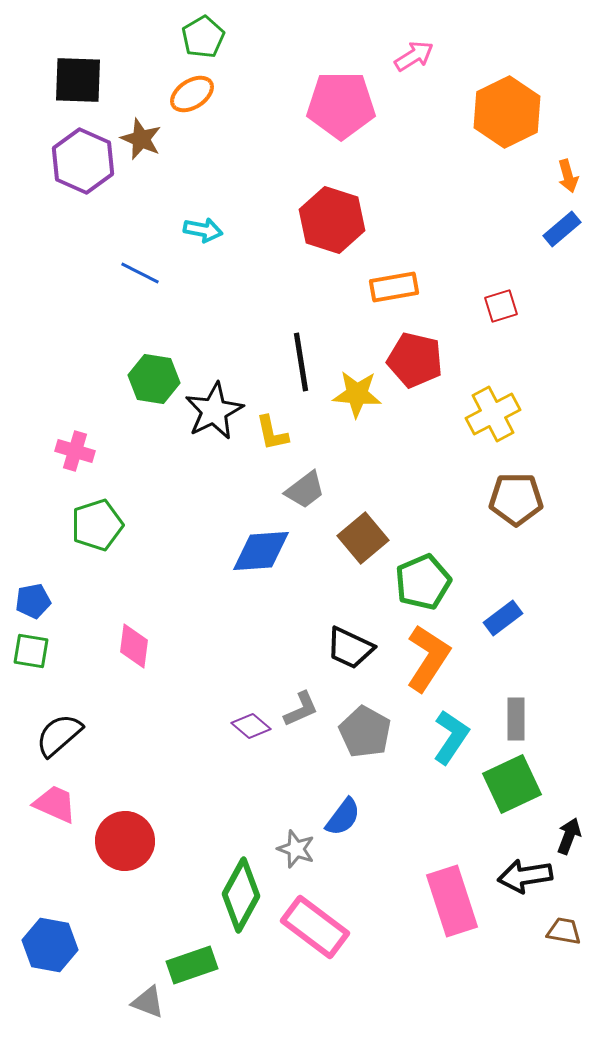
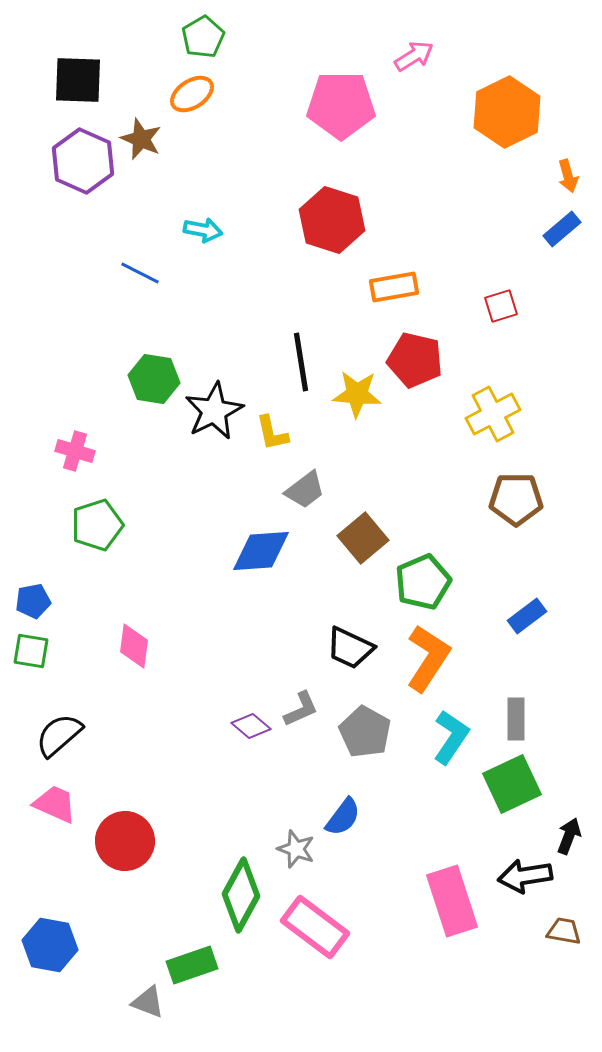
blue rectangle at (503, 618): moved 24 px right, 2 px up
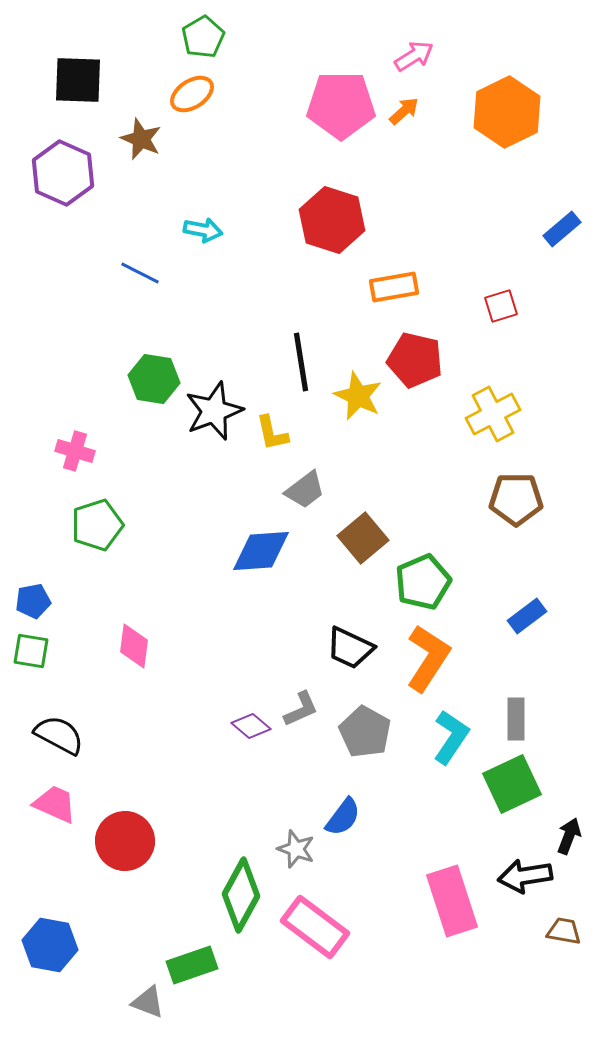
purple hexagon at (83, 161): moved 20 px left, 12 px down
orange arrow at (568, 176): moved 164 px left, 65 px up; rotated 116 degrees counterclockwise
yellow star at (357, 394): moved 1 px right, 2 px down; rotated 21 degrees clockwise
black star at (214, 411): rotated 6 degrees clockwise
black semicircle at (59, 735): rotated 69 degrees clockwise
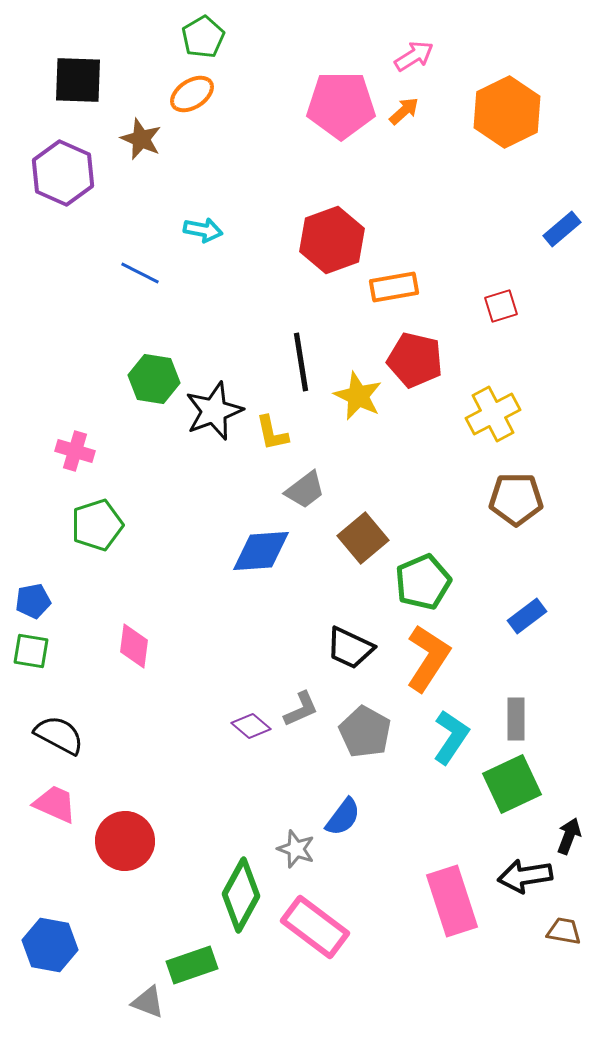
red hexagon at (332, 220): moved 20 px down; rotated 22 degrees clockwise
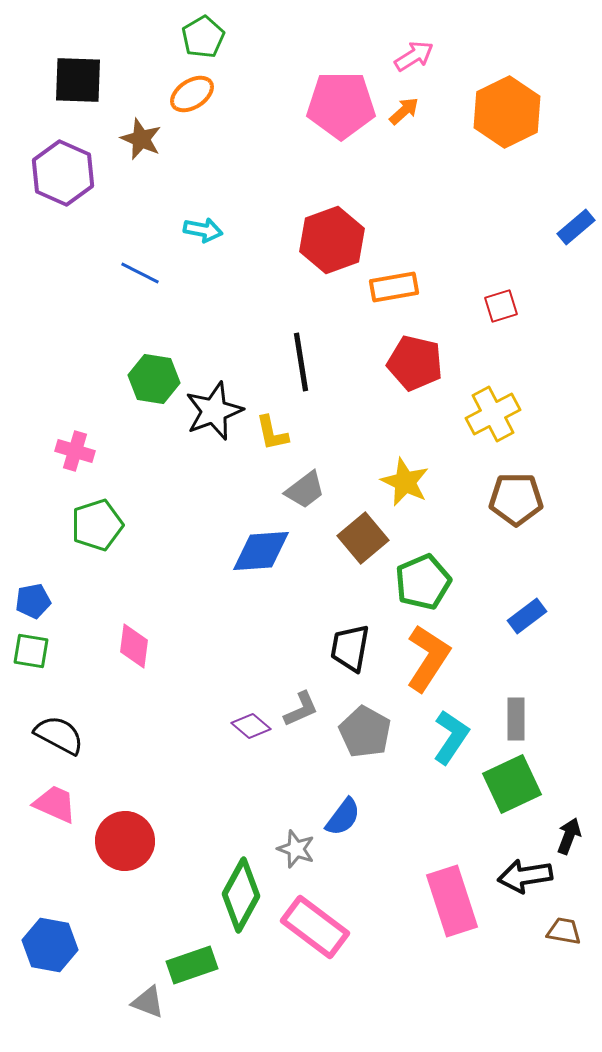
blue rectangle at (562, 229): moved 14 px right, 2 px up
red pentagon at (415, 360): moved 3 px down
yellow star at (358, 396): moved 47 px right, 86 px down
black trapezoid at (350, 648): rotated 75 degrees clockwise
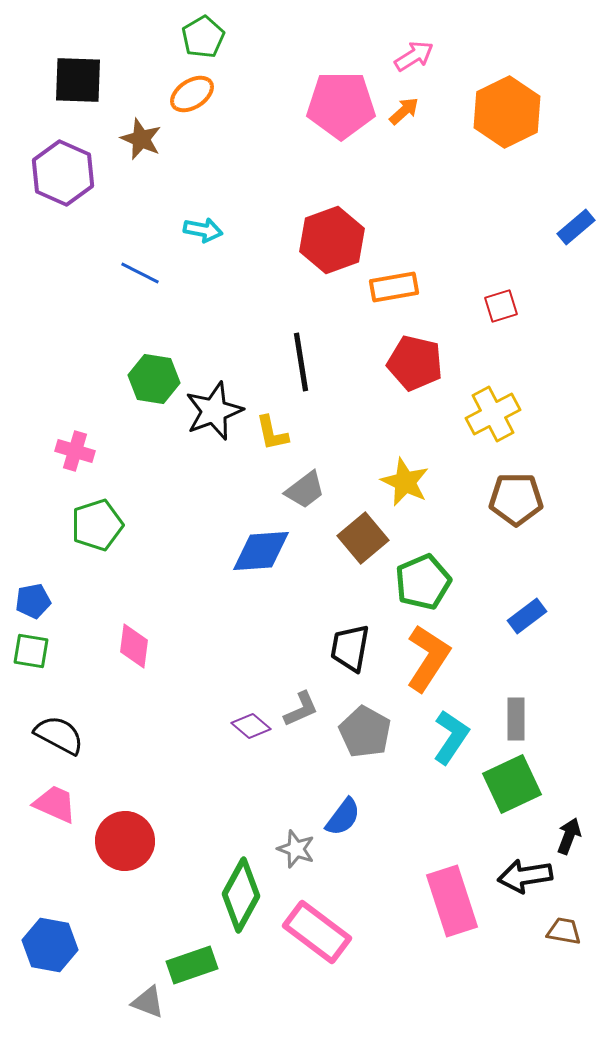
pink rectangle at (315, 927): moved 2 px right, 5 px down
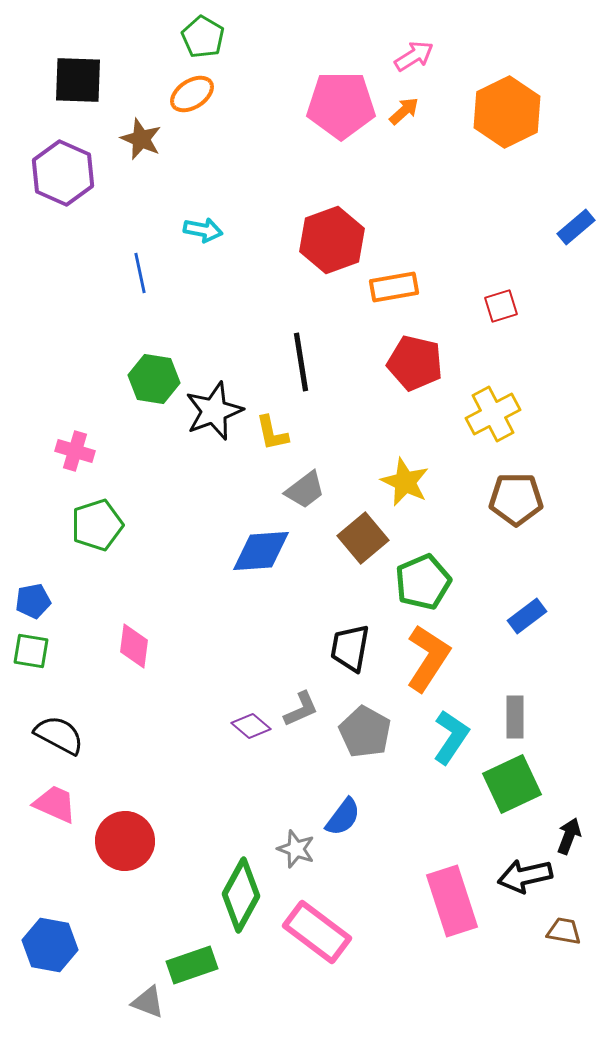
green pentagon at (203, 37): rotated 12 degrees counterclockwise
blue line at (140, 273): rotated 51 degrees clockwise
gray rectangle at (516, 719): moved 1 px left, 2 px up
black arrow at (525, 876): rotated 4 degrees counterclockwise
